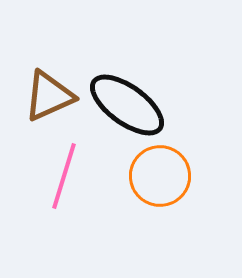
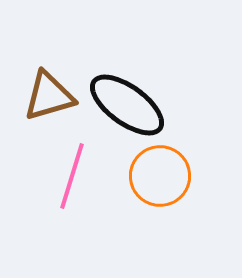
brown triangle: rotated 8 degrees clockwise
pink line: moved 8 px right
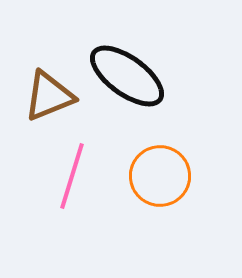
brown triangle: rotated 6 degrees counterclockwise
black ellipse: moved 29 px up
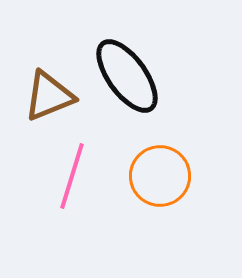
black ellipse: rotated 18 degrees clockwise
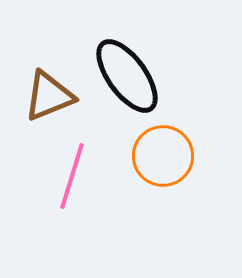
orange circle: moved 3 px right, 20 px up
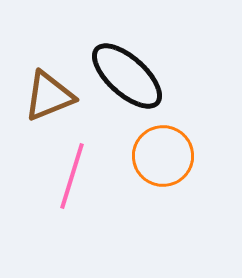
black ellipse: rotated 12 degrees counterclockwise
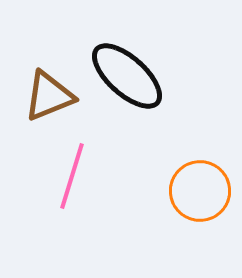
orange circle: moved 37 px right, 35 px down
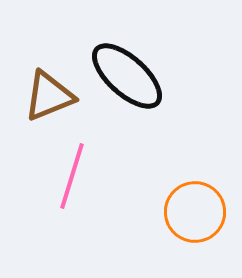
orange circle: moved 5 px left, 21 px down
